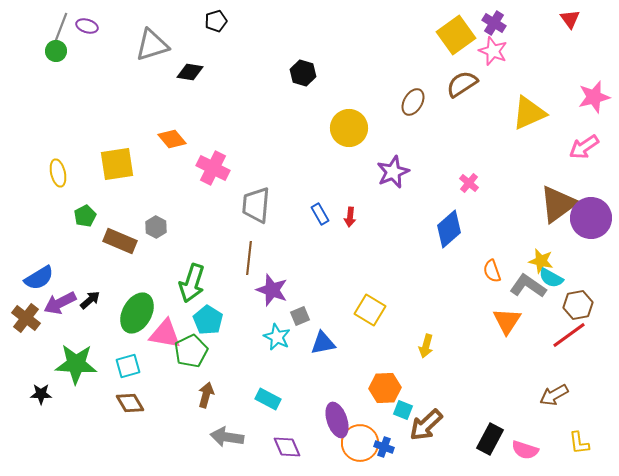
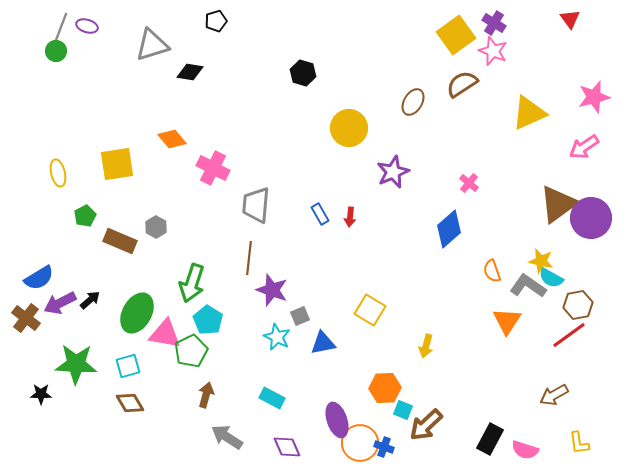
cyan rectangle at (268, 399): moved 4 px right, 1 px up
gray arrow at (227, 437): rotated 24 degrees clockwise
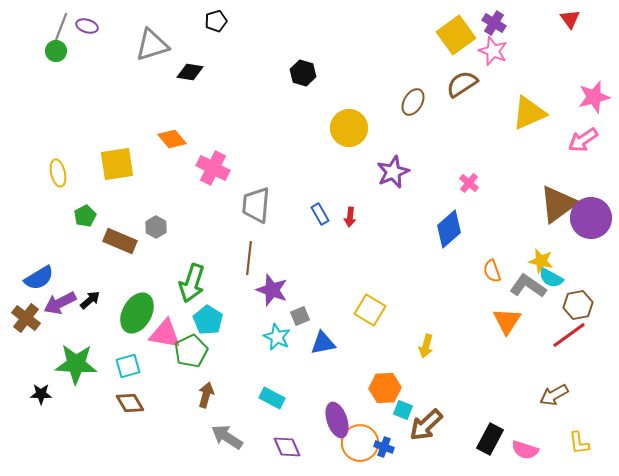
pink arrow at (584, 147): moved 1 px left, 7 px up
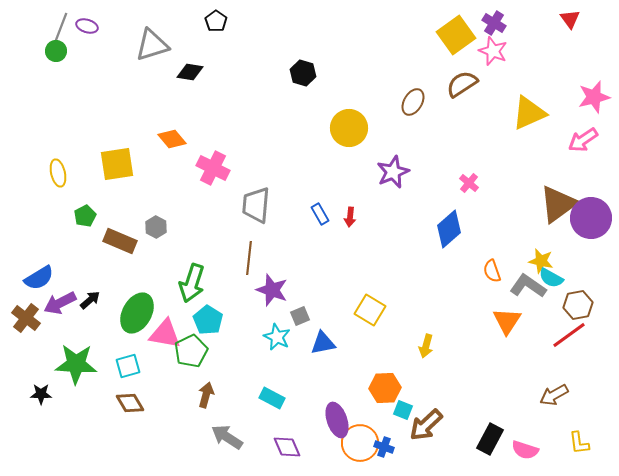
black pentagon at (216, 21): rotated 20 degrees counterclockwise
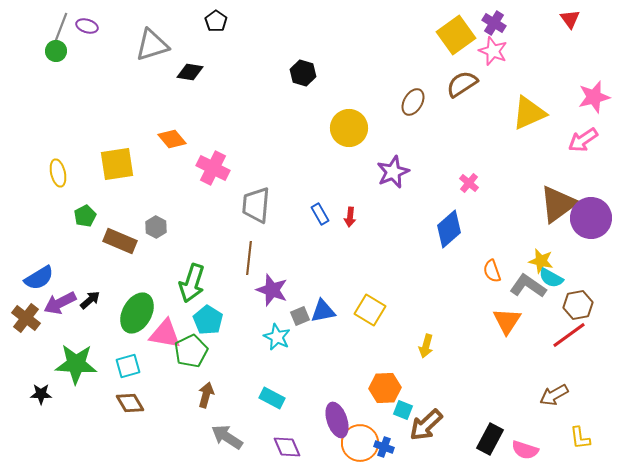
blue triangle at (323, 343): moved 32 px up
yellow L-shape at (579, 443): moved 1 px right, 5 px up
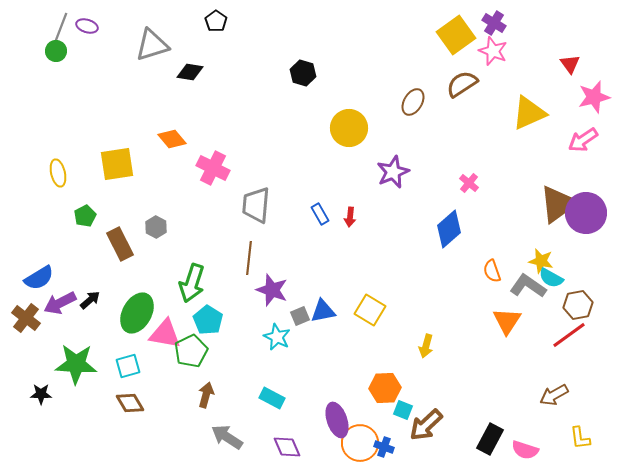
red triangle at (570, 19): moved 45 px down
purple circle at (591, 218): moved 5 px left, 5 px up
brown rectangle at (120, 241): moved 3 px down; rotated 40 degrees clockwise
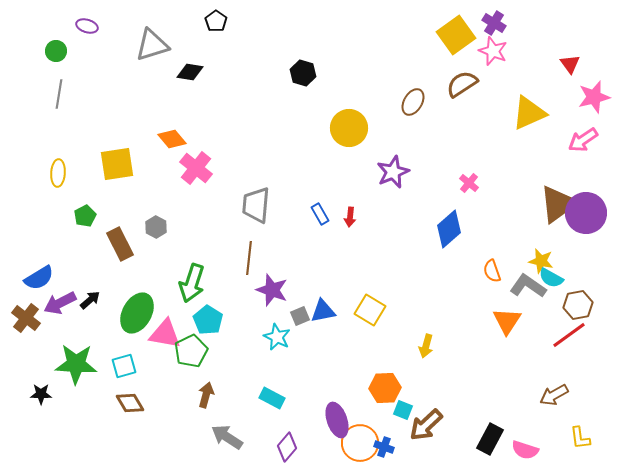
gray line at (61, 27): moved 2 px left, 67 px down; rotated 12 degrees counterclockwise
pink cross at (213, 168): moved 17 px left; rotated 12 degrees clockwise
yellow ellipse at (58, 173): rotated 16 degrees clockwise
cyan square at (128, 366): moved 4 px left
purple diamond at (287, 447): rotated 64 degrees clockwise
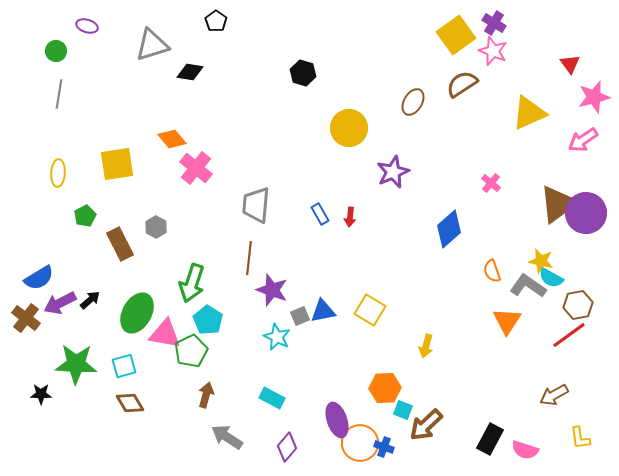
pink cross at (469, 183): moved 22 px right
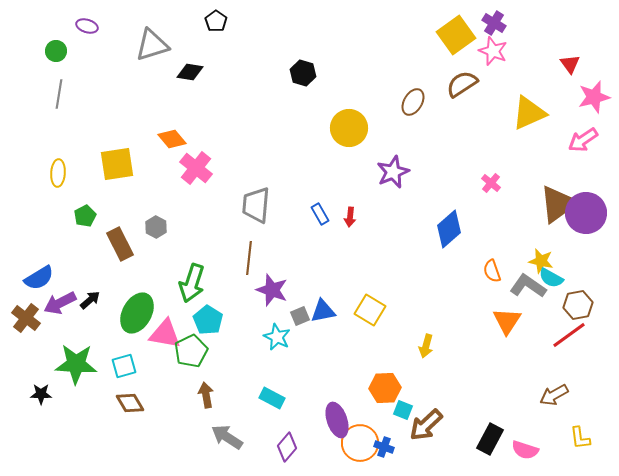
brown arrow at (206, 395): rotated 25 degrees counterclockwise
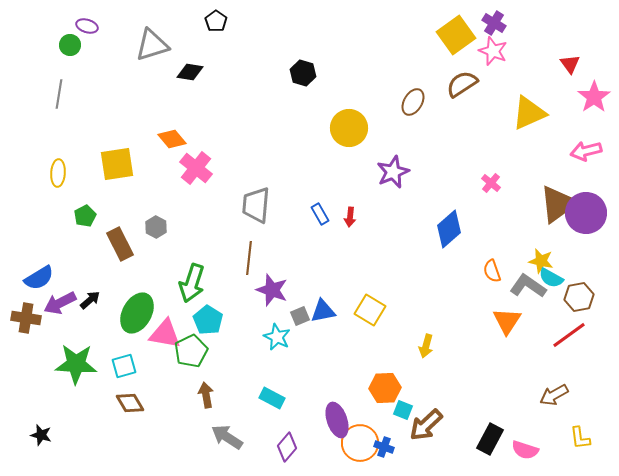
green circle at (56, 51): moved 14 px right, 6 px up
pink star at (594, 97): rotated 20 degrees counterclockwise
pink arrow at (583, 140): moved 3 px right, 11 px down; rotated 20 degrees clockwise
brown hexagon at (578, 305): moved 1 px right, 8 px up
brown cross at (26, 318): rotated 28 degrees counterclockwise
black star at (41, 394): moved 41 px down; rotated 15 degrees clockwise
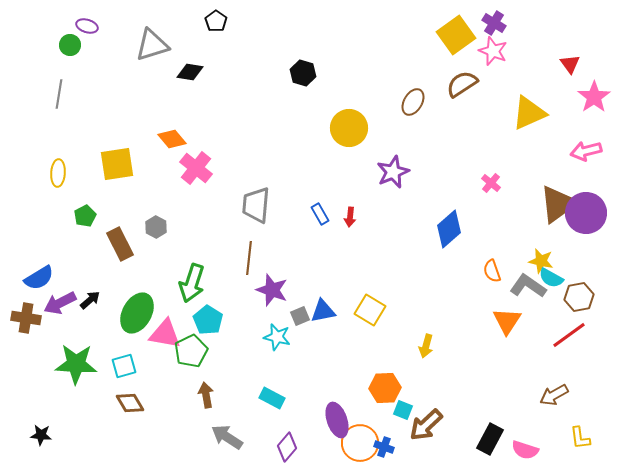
cyan star at (277, 337): rotated 12 degrees counterclockwise
black star at (41, 435): rotated 10 degrees counterclockwise
